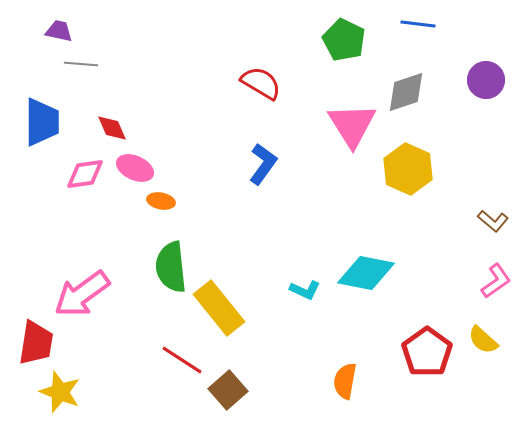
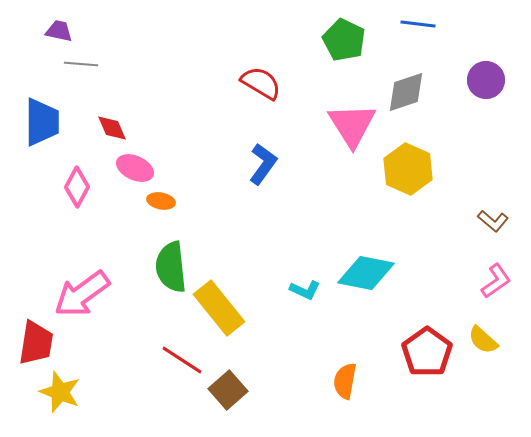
pink diamond: moved 8 px left, 13 px down; rotated 54 degrees counterclockwise
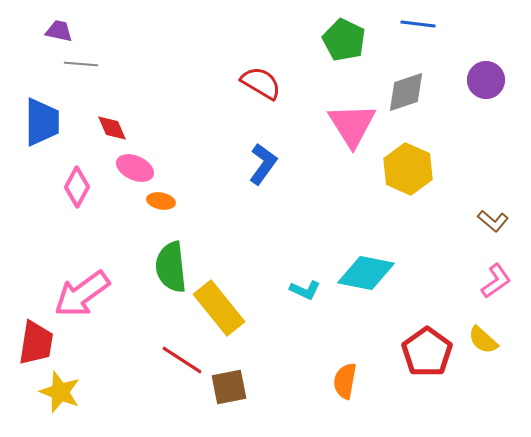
brown square: moved 1 px right, 3 px up; rotated 30 degrees clockwise
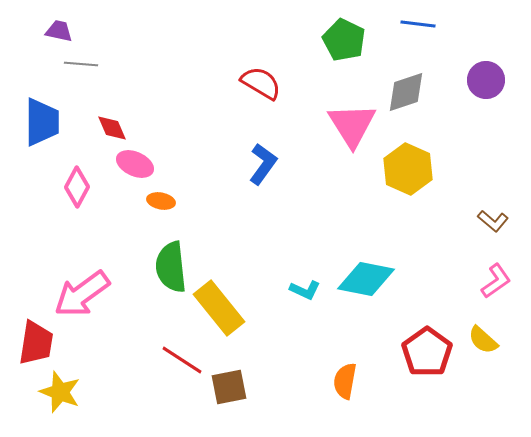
pink ellipse: moved 4 px up
cyan diamond: moved 6 px down
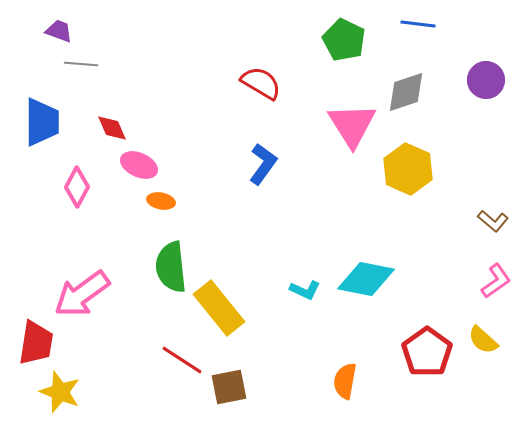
purple trapezoid: rotated 8 degrees clockwise
pink ellipse: moved 4 px right, 1 px down
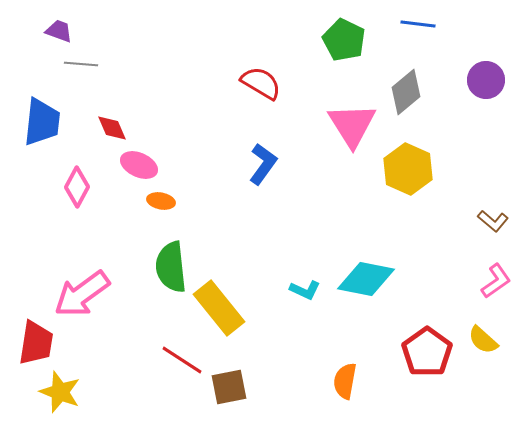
gray diamond: rotated 21 degrees counterclockwise
blue trapezoid: rotated 6 degrees clockwise
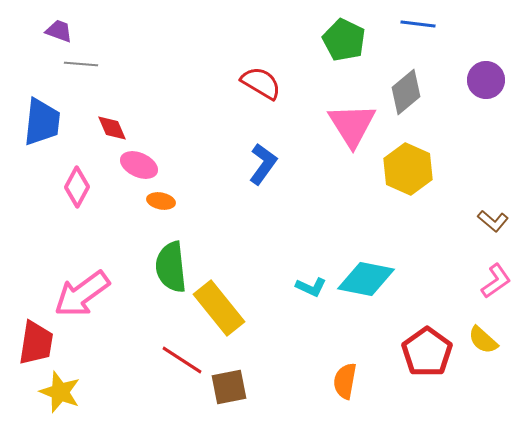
cyan L-shape: moved 6 px right, 3 px up
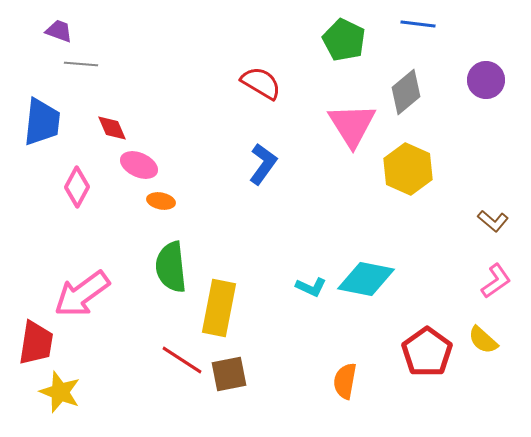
yellow rectangle: rotated 50 degrees clockwise
brown square: moved 13 px up
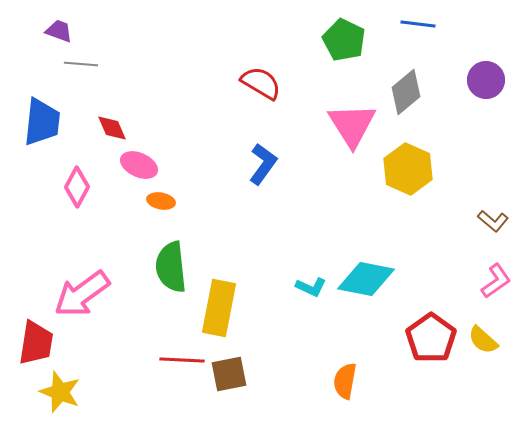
red pentagon: moved 4 px right, 14 px up
red line: rotated 30 degrees counterclockwise
